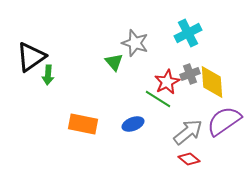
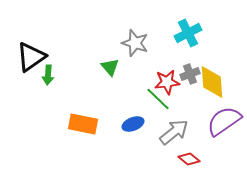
green triangle: moved 4 px left, 5 px down
red star: rotated 20 degrees clockwise
green line: rotated 12 degrees clockwise
gray arrow: moved 14 px left
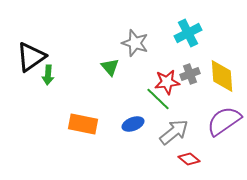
yellow diamond: moved 10 px right, 6 px up
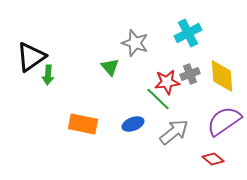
red diamond: moved 24 px right
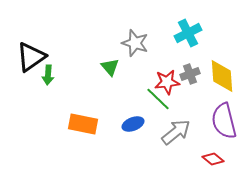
purple semicircle: rotated 69 degrees counterclockwise
gray arrow: moved 2 px right
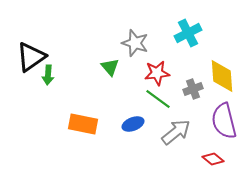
gray cross: moved 3 px right, 15 px down
red star: moved 10 px left, 9 px up
green line: rotated 8 degrees counterclockwise
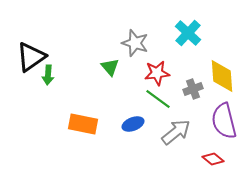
cyan cross: rotated 20 degrees counterclockwise
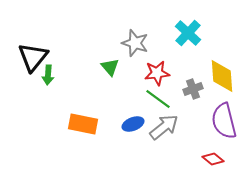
black triangle: moved 2 px right; rotated 16 degrees counterclockwise
gray arrow: moved 12 px left, 5 px up
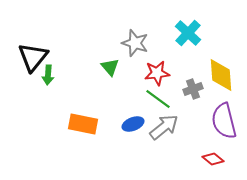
yellow diamond: moved 1 px left, 1 px up
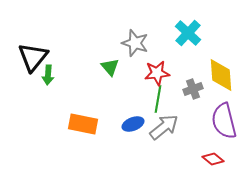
green line: rotated 64 degrees clockwise
